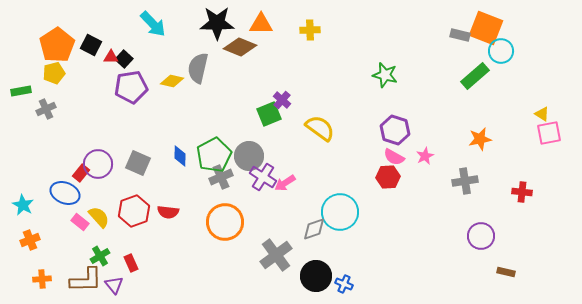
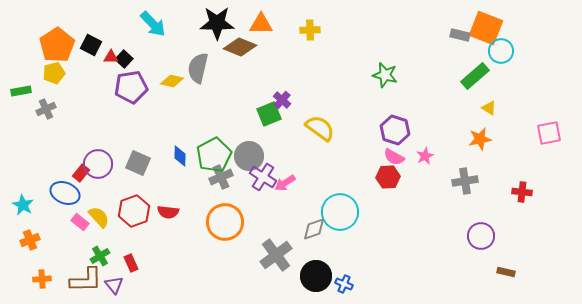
yellow triangle at (542, 114): moved 53 px left, 6 px up
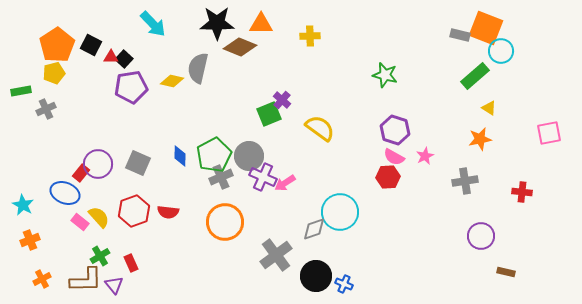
yellow cross at (310, 30): moved 6 px down
purple cross at (263, 177): rotated 8 degrees counterclockwise
orange cross at (42, 279): rotated 24 degrees counterclockwise
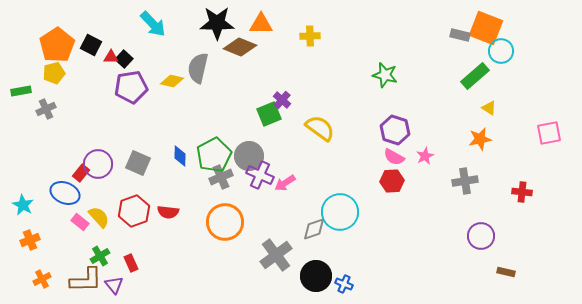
purple cross at (263, 177): moved 3 px left, 2 px up
red hexagon at (388, 177): moved 4 px right, 4 px down
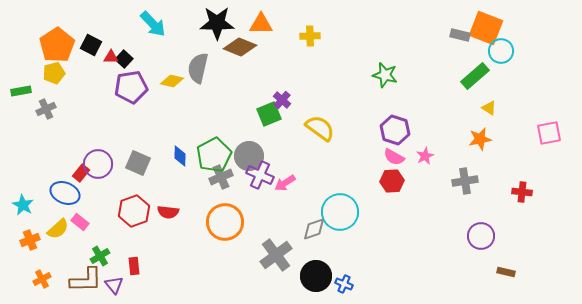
yellow semicircle at (99, 217): moved 41 px left, 12 px down; rotated 90 degrees clockwise
red rectangle at (131, 263): moved 3 px right, 3 px down; rotated 18 degrees clockwise
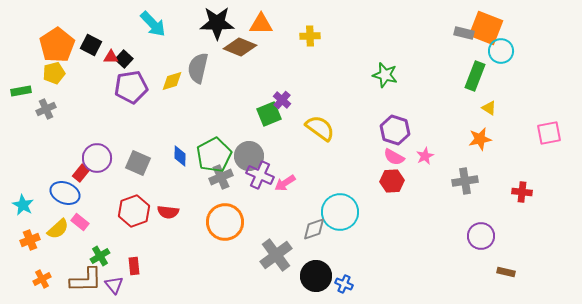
gray rectangle at (460, 35): moved 4 px right, 2 px up
green rectangle at (475, 76): rotated 28 degrees counterclockwise
yellow diamond at (172, 81): rotated 30 degrees counterclockwise
purple circle at (98, 164): moved 1 px left, 6 px up
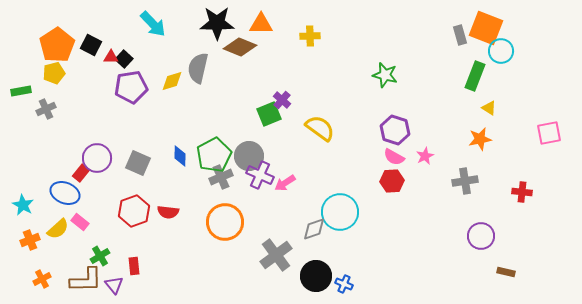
gray rectangle at (464, 33): moved 4 px left, 2 px down; rotated 60 degrees clockwise
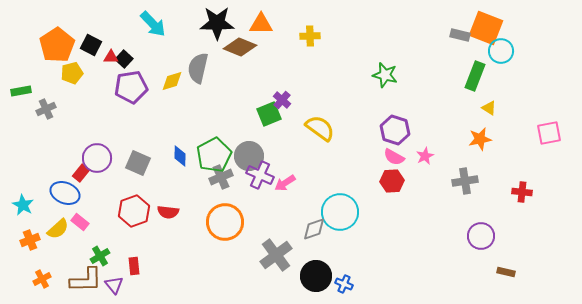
gray rectangle at (460, 35): rotated 60 degrees counterclockwise
yellow pentagon at (54, 73): moved 18 px right
